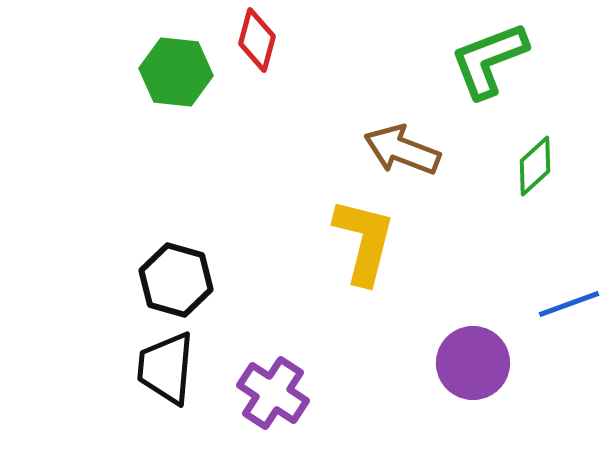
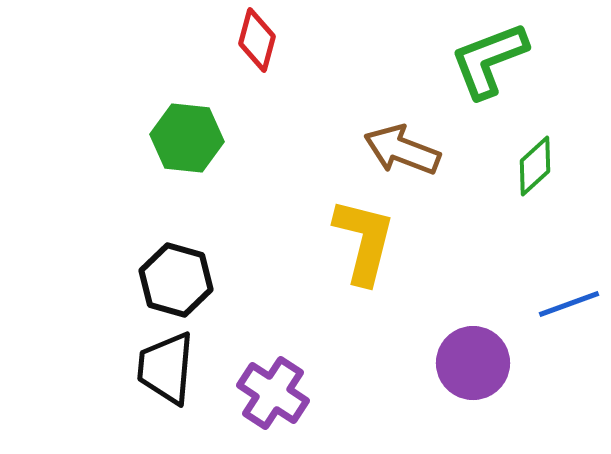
green hexagon: moved 11 px right, 66 px down
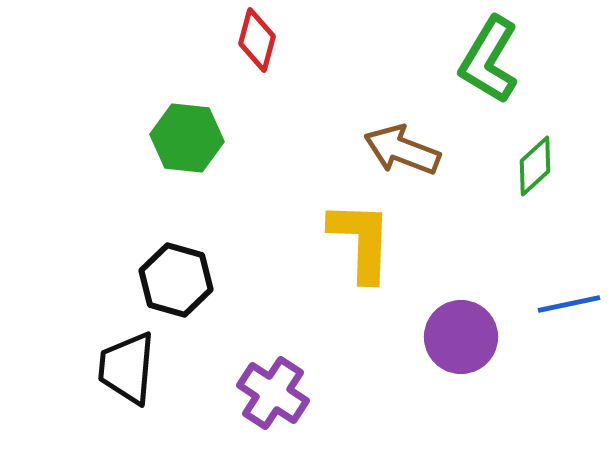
green L-shape: rotated 38 degrees counterclockwise
yellow L-shape: moved 3 px left; rotated 12 degrees counterclockwise
blue line: rotated 8 degrees clockwise
purple circle: moved 12 px left, 26 px up
black trapezoid: moved 39 px left
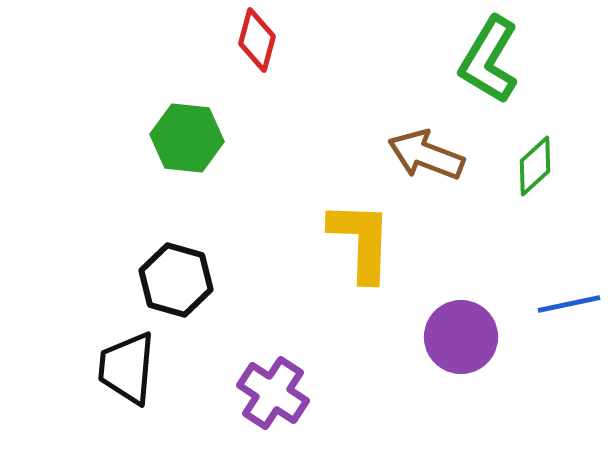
brown arrow: moved 24 px right, 5 px down
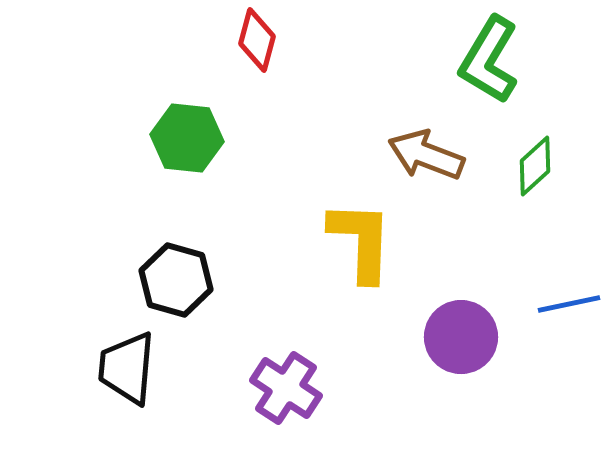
purple cross: moved 13 px right, 5 px up
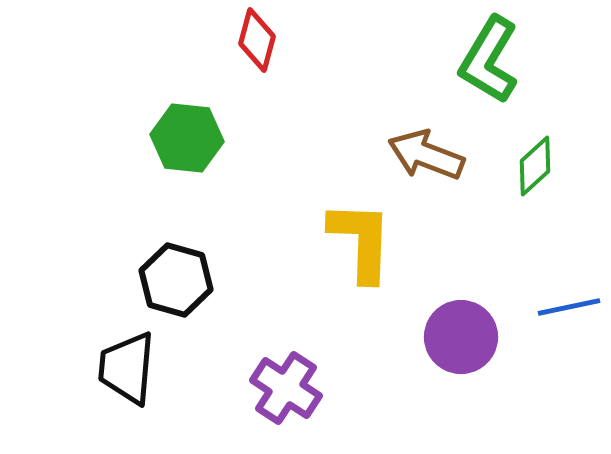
blue line: moved 3 px down
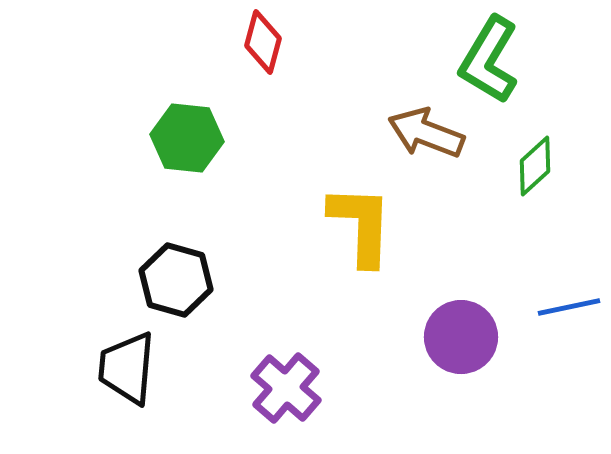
red diamond: moved 6 px right, 2 px down
brown arrow: moved 22 px up
yellow L-shape: moved 16 px up
purple cross: rotated 8 degrees clockwise
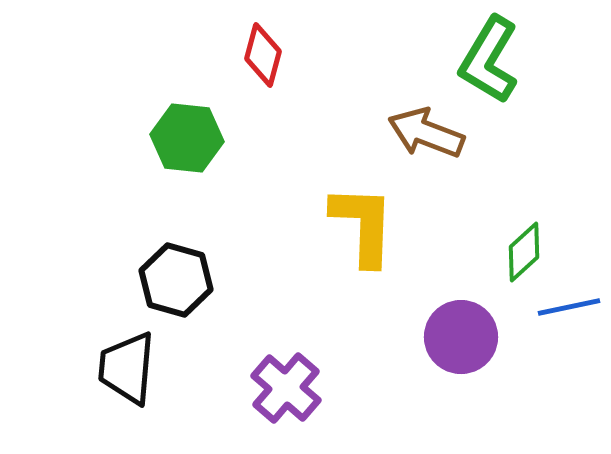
red diamond: moved 13 px down
green diamond: moved 11 px left, 86 px down
yellow L-shape: moved 2 px right
